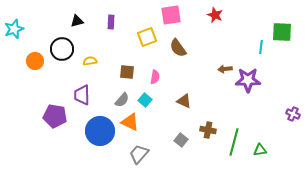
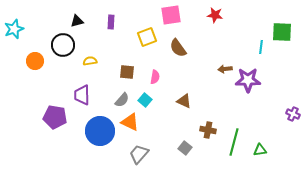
red star: rotated 14 degrees counterclockwise
black circle: moved 1 px right, 4 px up
purple pentagon: moved 1 px down
gray square: moved 4 px right, 8 px down
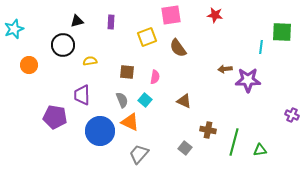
orange circle: moved 6 px left, 4 px down
gray semicircle: rotated 63 degrees counterclockwise
purple cross: moved 1 px left, 1 px down
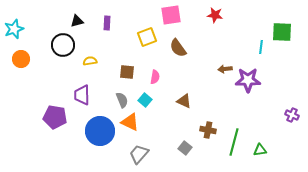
purple rectangle: moved 4 px left, 1 px down
orange circle: moved 8 px left, 6 px up
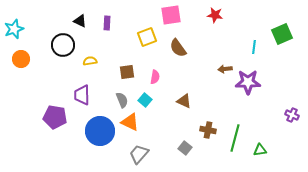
black triangle: moved 3 px right; rotated 40 degrees clockwise
green square: moved 2 px down; rotated 25 degrees counterclockwise
cyan line: moved 7 px left
brown square: rotated 14 degrees counterclockwise
purple star: moved 2 px down
green line: moved 1 px right, 4 px up
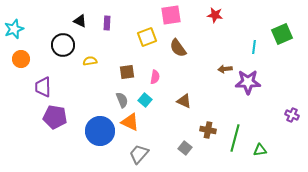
purple trapezoid: moved 39 px left, 8 px up
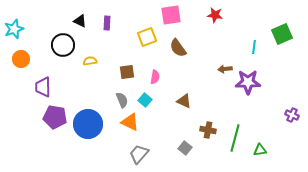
blue circle: moved 12 px left, 7 px up
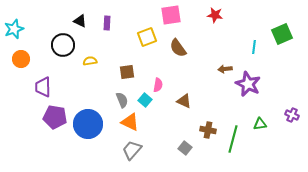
pink semicircle: moved 3 px right, 8 px down
purple star: moved 2 px down; rotated 25 degrees clockwise
green line: moved 2 px left, 1 px down
green triangle: moved 26 px up
gray trapezoid: moved 7 px left, 4 px up
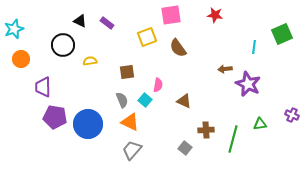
purple rectangle: rotated 56 degrees counterclockwise
brown cross: moved 2 px left; rotated 14 degrees counterclockwise
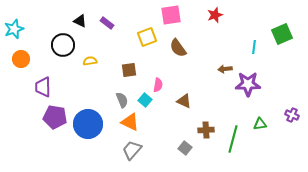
red star: rotated 28 degrees counterclockwise
brown square: moved 2 px right, 2 px up
purple star: rotated 25 degrees counterclockwise
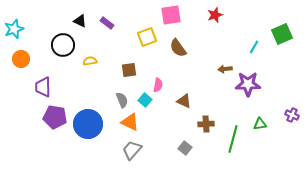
cyan line: rotated 24 degrees clockwise
brown cross: moved 6 px up
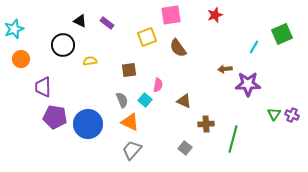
green triangle: moved 14 px right, 10 px up; rotated 48 degrees counterclockwise
